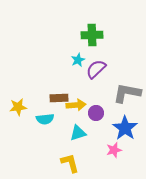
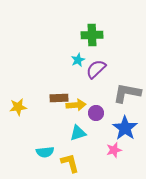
cyan semicircle: moved 33 px down
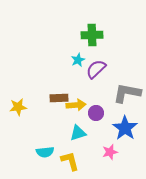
pink star: moved 4 px left, 2 px down
yellow L-shape: moved 2 px up
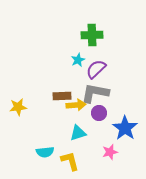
gray L-shape: moved 32 px left
brown rectangle: moved 3 px right, 2 px up
purple circle: moved 3 px right
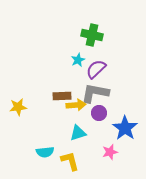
green cross: rotated 15 degrees clockwise
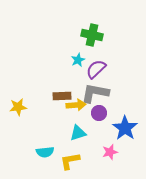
yellow L-shape: rotated 85 degrees counterclockwise
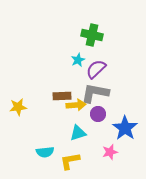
purple circle: moved 1 px left, 1 px down
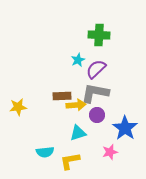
green cross: moved 7 px right; rotated 10 degrees counterclockwise
purple circle: moved 1 px left, 1 px down
